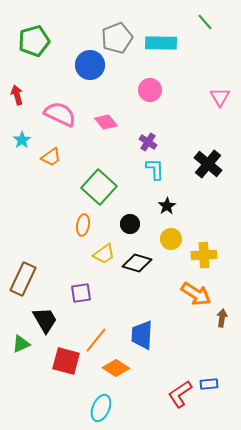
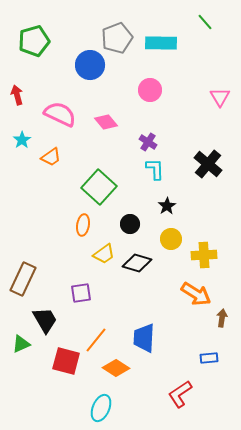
blue trapezoid: moved 2 px right, 3 px down
blue rectangle: moved 26 px up
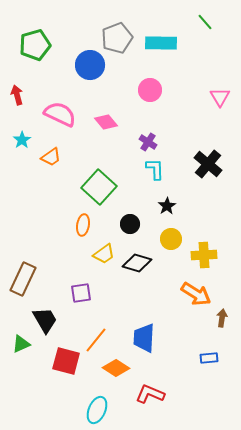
green pentagon: moved 1 px right, 4 px down
red L-shape: moved 30 px left; rotated 56 degrees clockwise
cyan ellipse: moved 4 px left, 2 px down
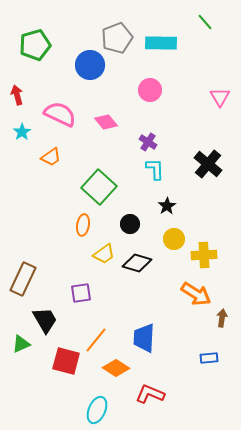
cyan star: moved 8 px up
yellow circle: moved 3 px right
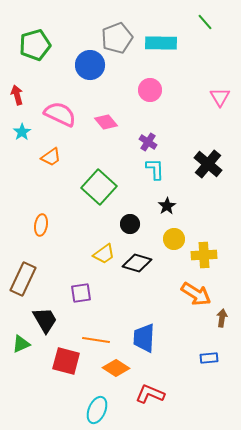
orange ellipse: moved 42 px left
orange line: rotated 60 degrees clockwise
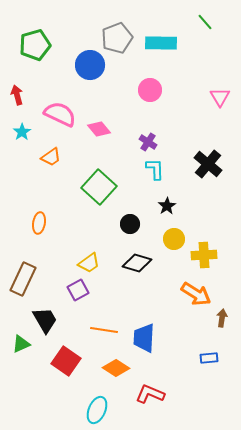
pink diamond: moved 7 px left, 7 px down
orange ellipse: moved 2 px left, 2 px up
yellow trapezoid: moved 15 px left, 9 px down
purple square: moved 3 px left, 3 px up; rotated 20 degrees counterclockwise
orange line: moved 8 px right, 10 px up
red square: rotated 20 degrees clockwise
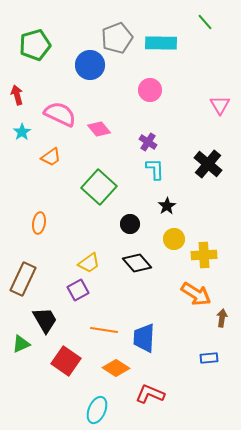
pink triangle: moved 8 px down
black diamond: rotated 32 degrees clockwise
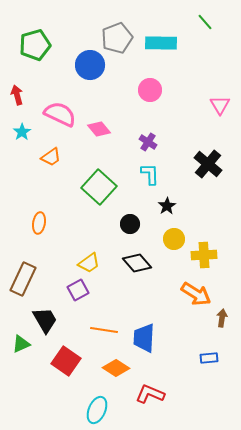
cyan L-shape: moved 5 px left, 5 px down
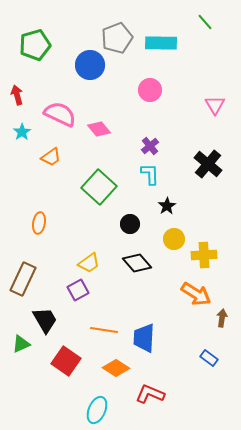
pink triangle: moved 5 px left
purple cross: moved 2 px right, 4 px down; rotated 18 degrees clockwise
blue rectangle: rotated 42 degrees clockwise
